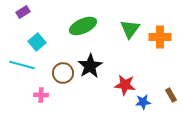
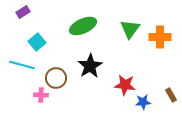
brown circle: moved 7 px left, 5 px down
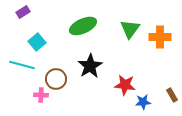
brown circle: moved 1 px down
brown rectangle: moved 1 px right
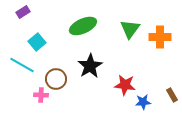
cyan line: rotated 15 degrees clockwise
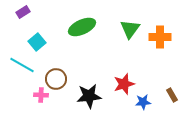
green ellipse: moved 1 px left, 1 px down
black star: moved 1 px left, 30 px down; rotated 25 degrees clockwise
red star: moved 1 px left, 1 px up; rotated 25 degrees counterclockwise
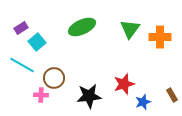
purple rectangle: moved 2 px left, 16 px down
brown circle: moved 2 px left, 1 px up
blue star: rotated 14 degrees counterclockwise
